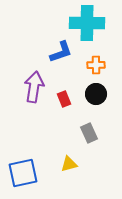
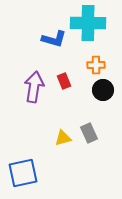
cyan cross: moved 1 px right
blue L-shape: moved 7 px left, 13 px up; rotated 35 degrees clockwise
black circle: moved 7 px right, 4 px up
red rectangle: moved 18 px up
yellow triangle: moved 6 px left, 26 px up
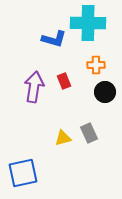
black circle: moved 2 px right, 2 px down
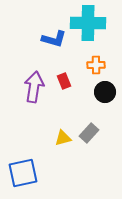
gray rectangle: rotated 66 degrees clockwise
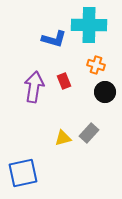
cyan cross: moved 1 px right, 2 px down
orange cross: rotated 18 degrees clockwise
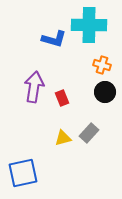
orange cross: moved 6 px right
red rectangle: moved 2 px left, 17 px down
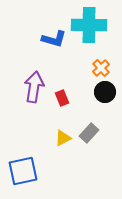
orange cross: moved 1 px left, 3 px down; rotated 30 degrees clockwise
yellow triangle: rotated 12 degrees counterclockwise
blue square: moved 2 px up
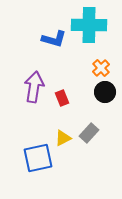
blue square: moved 15 px right, 13 px up
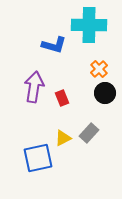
blue L-shape: moved 6 px down
orange cross: moved 2 px left, 1 px down
black circle: moved 1 px down
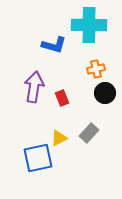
orange cross: moved 3 px left; rotated 30 degrees clockwise
yellow triangle: moved 4 px left
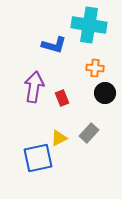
cyan cross: rotated 8 degrees clockwise
orange cross: moved 1 px left, 1 px up; rotated 18 degrees clockwise
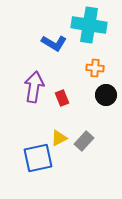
blue L-shape: moved 2 px up; rotated 15 degrees clockwise
black circle: moved 1 px right, 2 px down
gray rectangle: moved 5 px left, 8 px down
